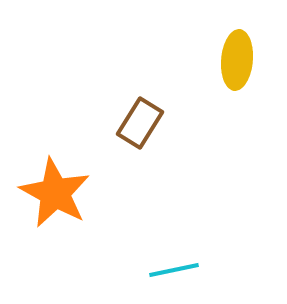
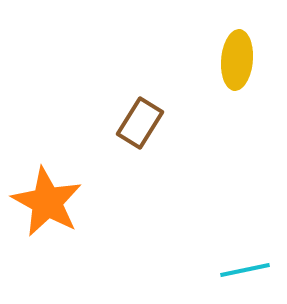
orange star: moved 8 px left, 9 px down
cyan line: moved 71 px right
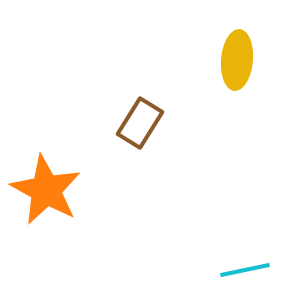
orange star: moved 1 px left, 12 px up
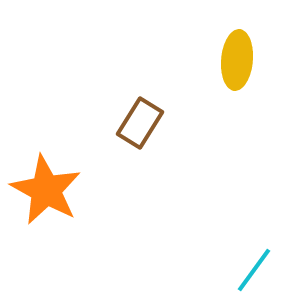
cyan line: moved 9 px right; rotated 42 degrees counterclockwise
